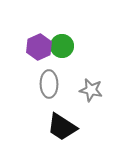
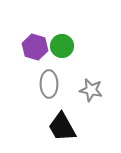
purple hexagon: moved 4 px left; rotated 20 degrees counterclockwise
black trapezoid: rotated 28 degrees clockwise
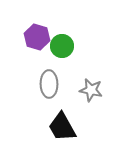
purple hexagon: moved 2 px right, 10 px up
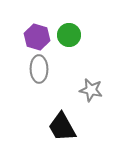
green circle: moved 7 px right, 11 px up
gray ellipse: moved 10 px left, 15 px up
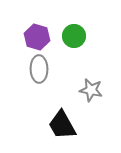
green circle: moved 5 px right, 1 px down
black trapezoid: moved 2 px up
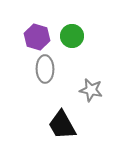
green circle: moved 2 px left
gray ellipse: moved 6 px right
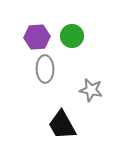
purple hexagon: rotated 20 degrees counterclockwise
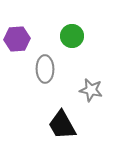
purple hexagon: moved 20 px left, 2 px down
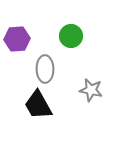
green circle: moved 1 px left
black trapezoid: moved 24 px left, 20 px up
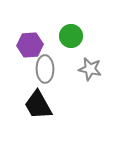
purple hexagon: moved 13 px right, 6 px down
gray star: moved 1 px left, 21 px up
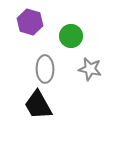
purple hexagon: moved 23 px up; rotated 20 degrees clockwise
